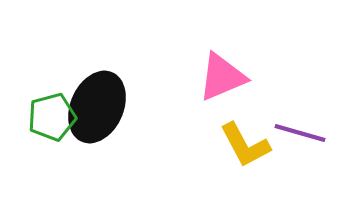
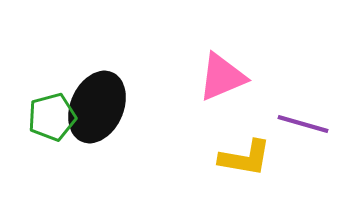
purple line: moved 3 px right, 9 px up
yellow L-shape: moved 13 px down; rotated 52 degrees counterclockwise
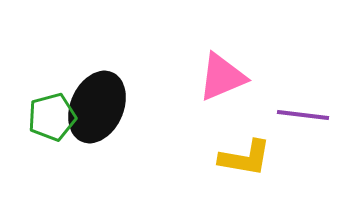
purple line: moved 9 px up; rotated 9 degrees counterclockwise
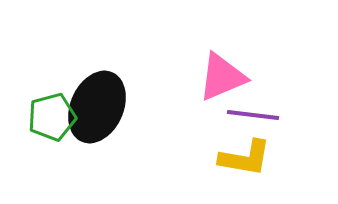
purple line: moved 50 px left
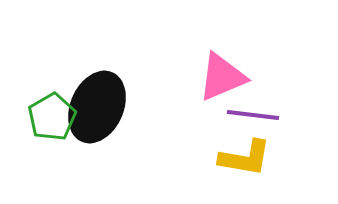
green pentagon: rotated 15 degrees counterclockwise
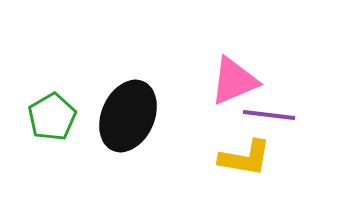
pink triangle: moved 12 px right, 4 px down
black ellipse: moved 31 px right, 9 px down
purple line: moved 16 px right
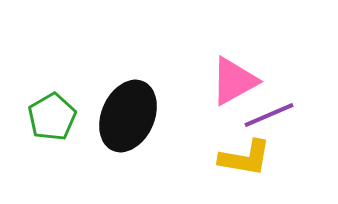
pink triangle: rotated 6 degrees counterclockwise
purple line: rotated 30 degrees counterclockwise
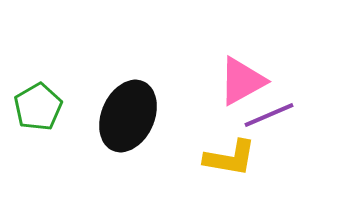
pink triangle: moved 8 px right
green pentagon: moved 14 px left, 10 px up
yellow L-shape: moved 15 px left
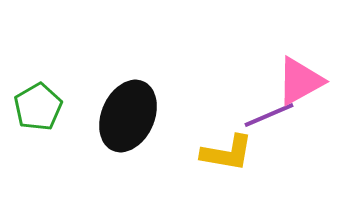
pink triangle: moved 58 px right
yellow L-shape: moved 3 px left, 5 px up
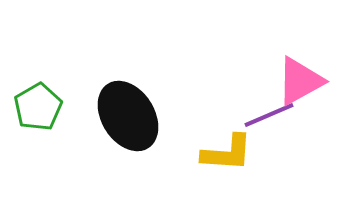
black ellipse: rotated 56 degrees counterclockwise
yellow L-shape: rotated 6 degrees counterclockwise
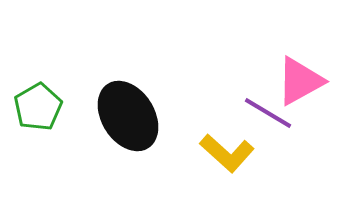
purple line: moved 1 px left, 2 px up; rotated 54 degrees clockwise
yellow L-shape: rotated 38 degrees clockwise
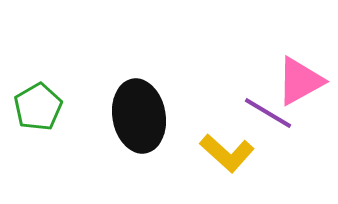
black ellipse: moved 11 px right; rotated 22 degrees clockwise
